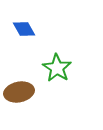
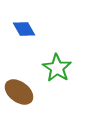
brown ellipse: rotated 48 degrees clockwise
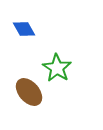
brown ellipse: moved 10 px right; rotated 12 degrees clockwise
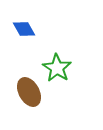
brown ellipse: rotated 12 degrees clockwise
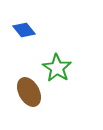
blue diamond: moved 1 px down; rotated 10 degrees counterclockwise
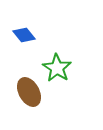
blue diamond: moved 5 px down
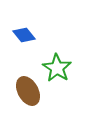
brown ellipse: moved 1 px left, 1 px up
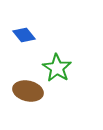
brown ellipse: rotated 48 degrees counterclockwise
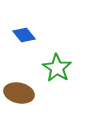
brown ellipse: moved 9 px left, 2 px down
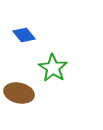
green star: moved 4 px left
